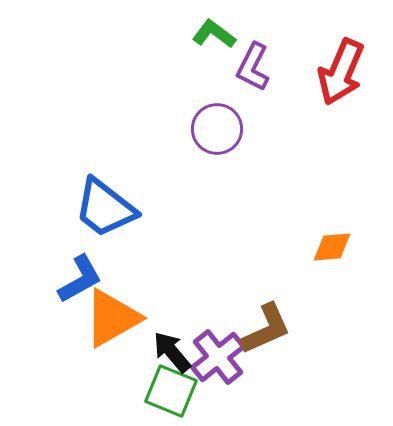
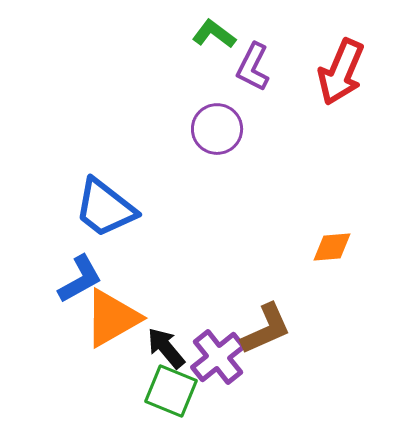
black arrow: moved 6 px left, 4 px up
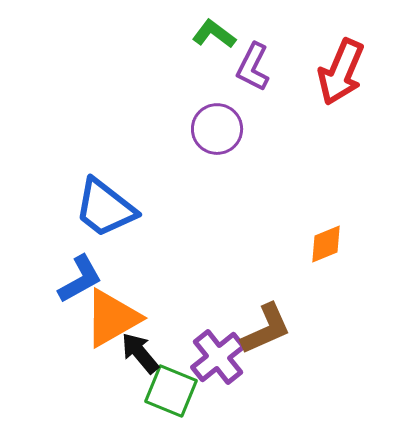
orange diamond: moved 6 px left, 3 px up; rotated 18 degrees counterclockwise
black arrow: moved 26 px left, 5 px down
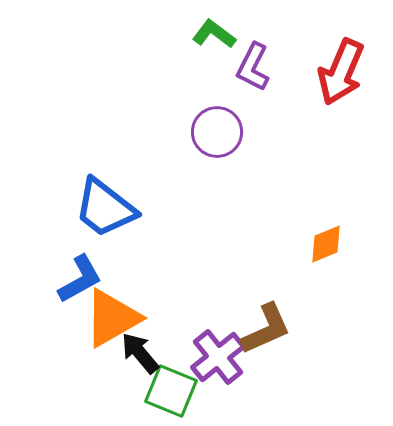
purple circle: moved 3 px down
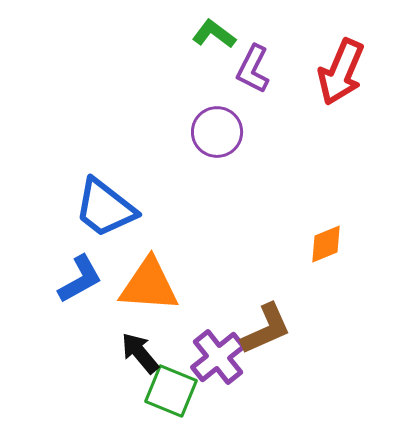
purple L-shape: moved 2 px down
orange triangle: moved 37 px right, 33 px up; rotated 34 degrees clockwise
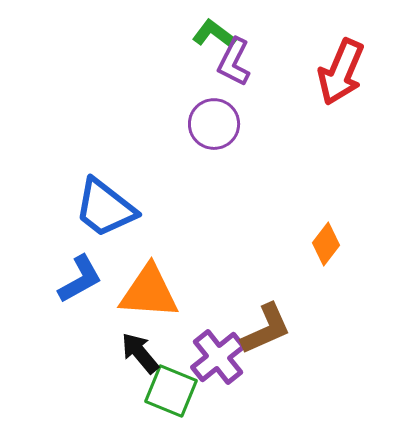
purple L-shape: moved 19 px left, 7 px up
purple circle: moved 3 px left, 8 px up
orange diamond: rotated 30 degrees counterclockwise
orange triangle: moved 7 px down
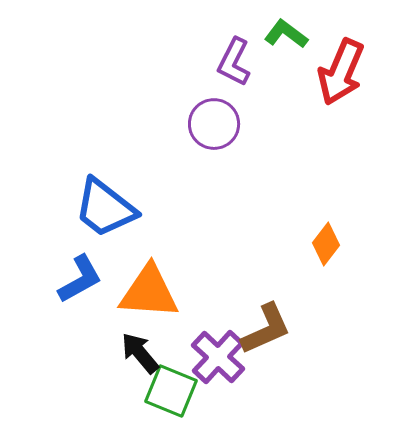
green L-shape: moved 72 px right
purple cross: rotated 8 degrees counterclockwise
